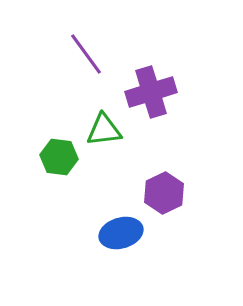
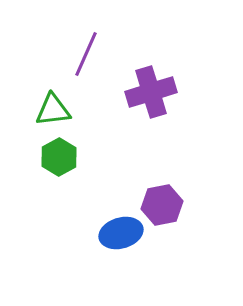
purple line: rotated 60 degrees clockwise
green triangle: moved 51 px left, 20 px up
green hexagon: rotated 24 degrees clockwise
purple hexagon: moved 2 px left, 12 px down; rotated 15 degrees clockwise
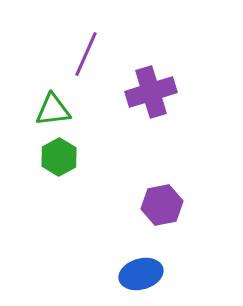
blue ellipse: moved 20 px right, 41 px down
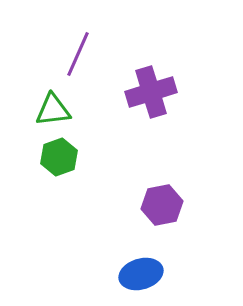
purple line: moved 8 px left
green hexagon: rotated 9 degrees clockwise
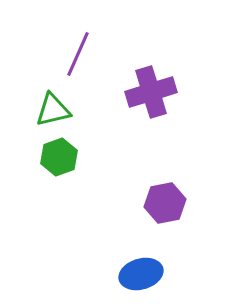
green triangle: rotated 6 degrees counterclockwise
purple hexagon: moved 3 px right, 2 px up
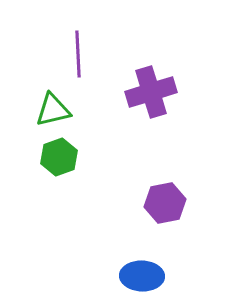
purple line: rotated 27 degrees counterclockwise
blue ellipse: moved 1 px right, 2 px down; rotated 18 degrees clockwise
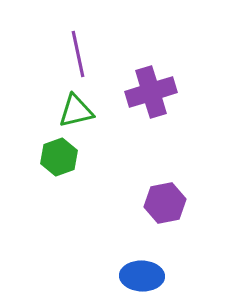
purple line: rotated 9 degrees counterclockwise
green triangle: moved 23 px right, 1 px down
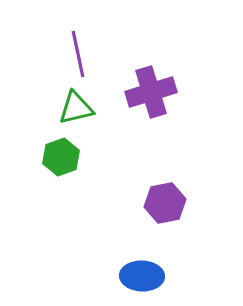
green triangle: moved 3 px up
green hexagon: moved 2 px right
